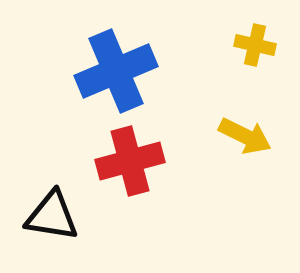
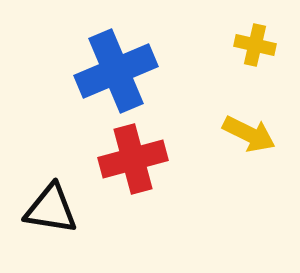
yellow arrow: moved 4 px right, 2 px up
red cross: moved 3 px right, 2 px up
black triangle: moved 1 px left, 7 px up
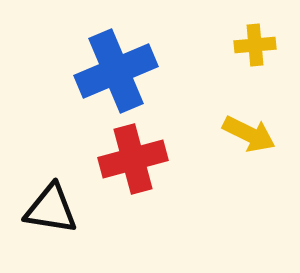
yellow cross: rotated 18 degrees counterclockwise
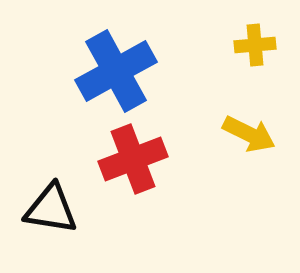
blue cross: rotated 6 degrees counterclockwise
red cross: rotated 6 degrees counterclockwise
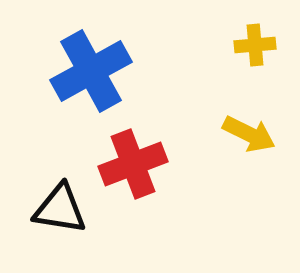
blue cross: moved 25 px left
red cross: moved 5 px down
black triangle: moved 9 px right
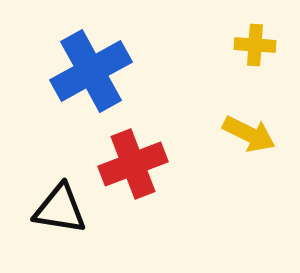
yellow cross: rotated 9 degrees clockwise
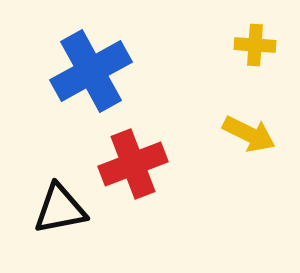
black triangle: rotated 20 degrees counterclockwise
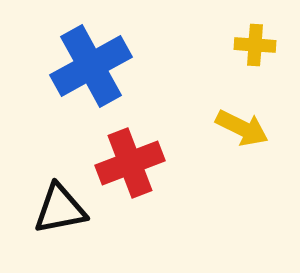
blue cross: moved 5 px up
yellow arrow: moved 7 px left, 6 px up
red cross: moved 3 px left, 1 px up
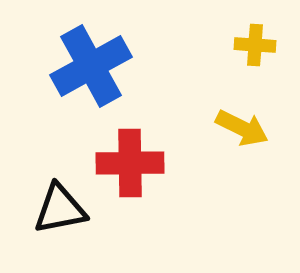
red cross: rotated 20 degrees clockwise
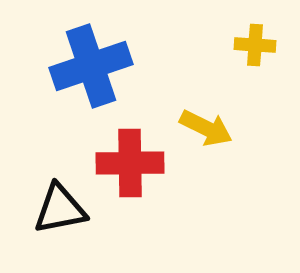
blue cross: rotated 10 degrees clockwise
yellow arrow: moved 36 px left
